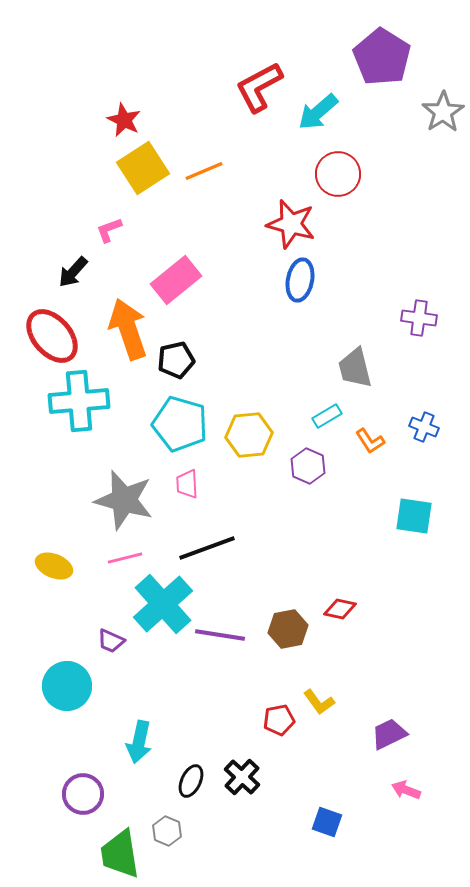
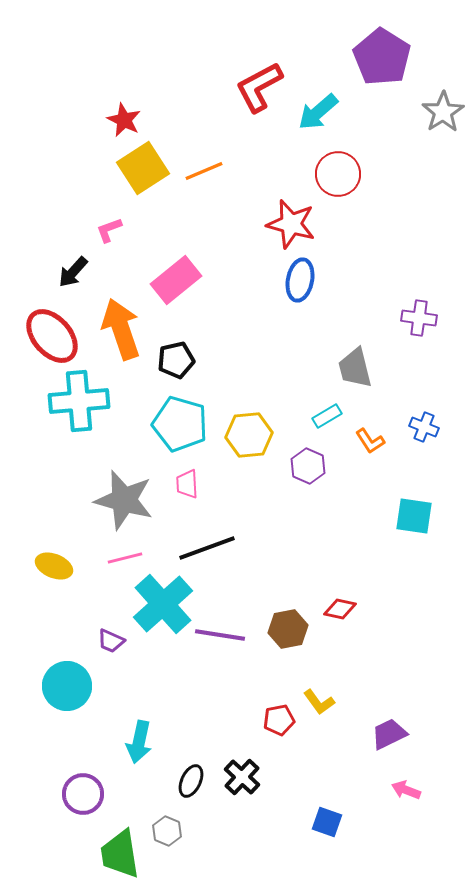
orange arrow at (128, 329): moved 7 px left
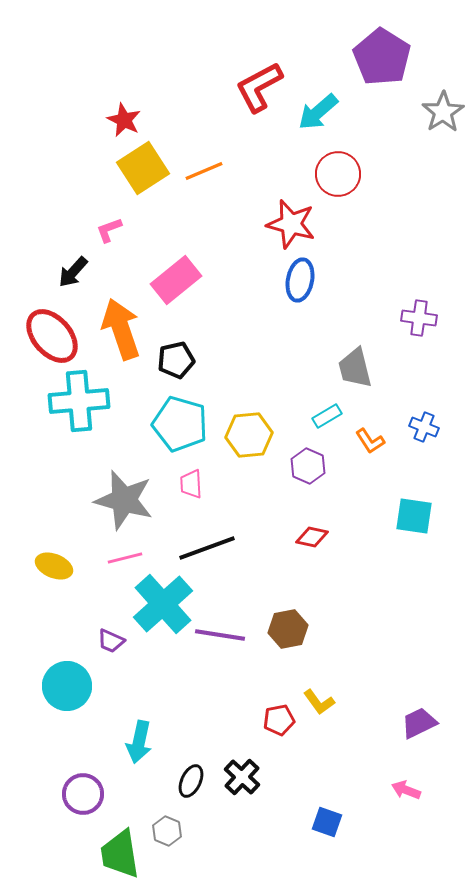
pink trapezoid at (187, 484): moved 4 px right
red diamond at (340, 609): moved 28 px left, 72 px up
purple trapezoid at (389, 734): moved 30 px right, 11 px up
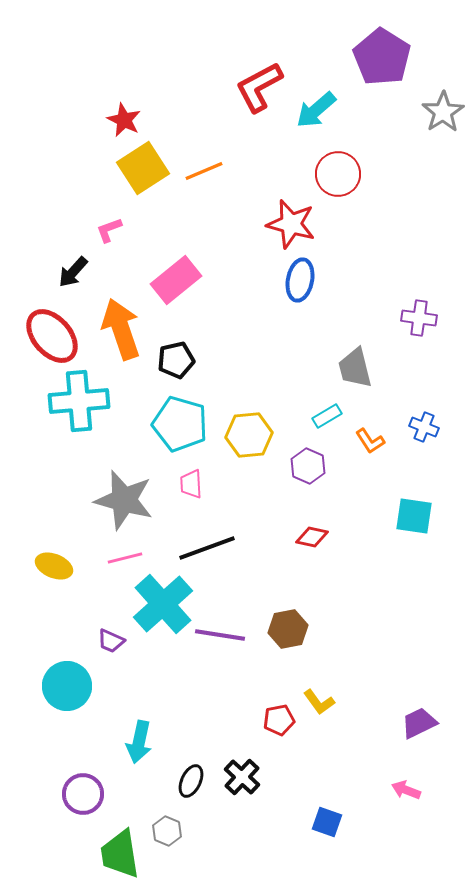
cyan arrow at (318, 112): moved 2 px left, 2 px up
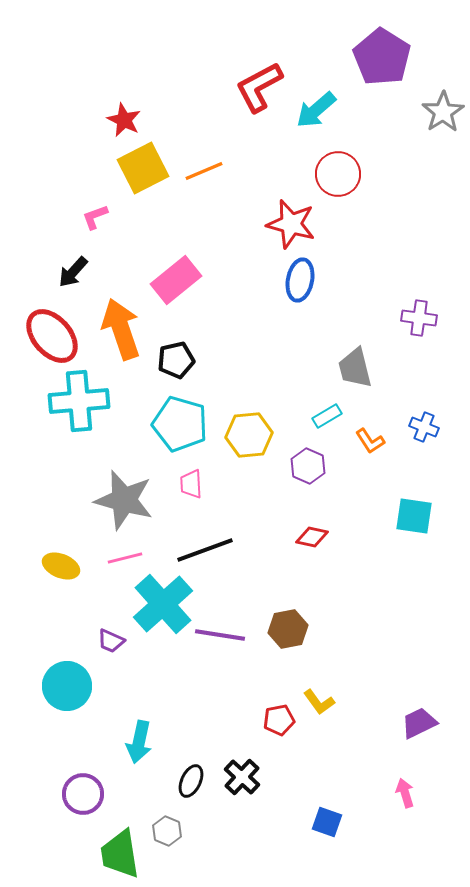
yellow square at (143, 168): rotated 6 degrees clockwise
pink L-shape at (109, 230): moved 14 px left, 13 px up
black line at (207, 548): moved 2 px left, 2 px down
yellow ellipse at (54, 566): moved 7 px right
pink arrow at (406, 790): moved 1 px left, 3 px down; rotated 52 degrees clockwise
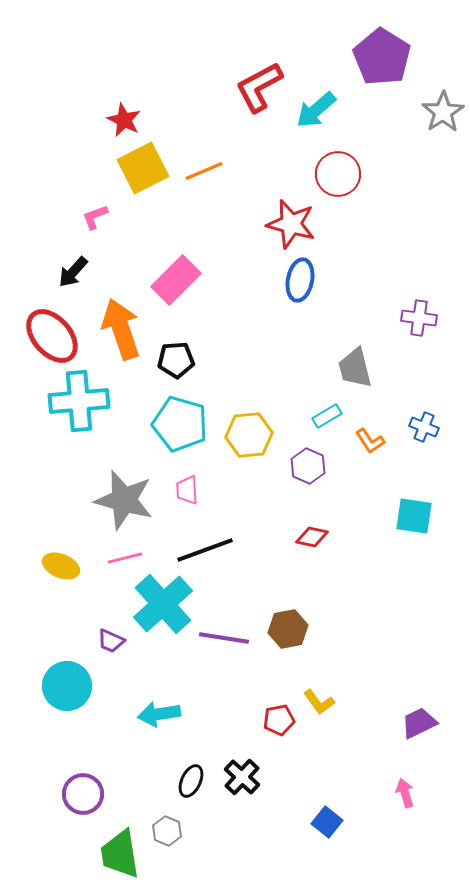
pink rectangle at (176, 280): rotated 6 degrees counterclockwise
black pentagon at (176, 360): rotated 9 degrees clockwise
pink trapezoid at (191, 484): moved 4 px left, 6 px down
purple line at (220, 635): moved 4 px right, 3 px down
cyan arrow at (139, 742): moved 20 px right, 28 px up; rotated 69 degrees clockwise
blue square at (327, 822): rotated 20 degrees clockwise
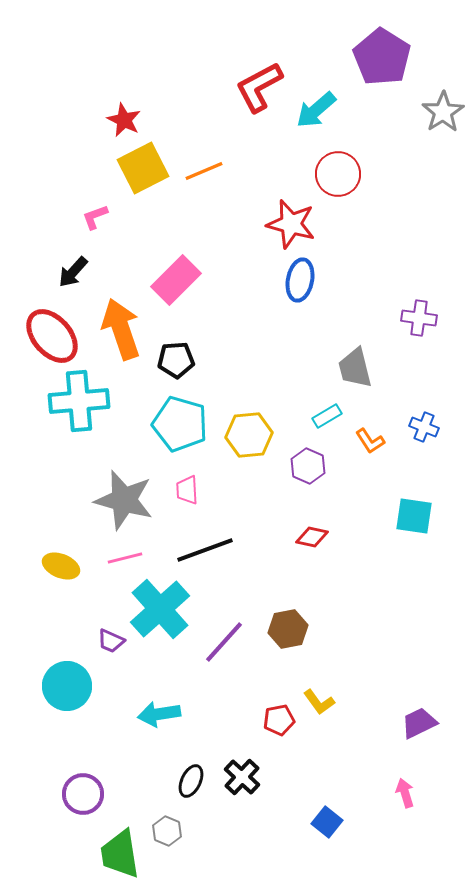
cyan cross at (163, 604): moved 3 px left, 5 px down
purple line at (224, 638): moved 4 px down; rotated 57 degrees counterclockwise
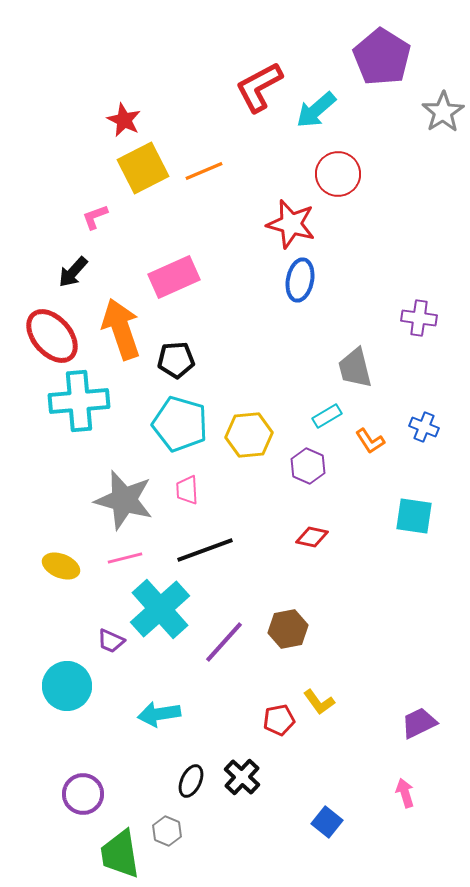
pink rectangle at (176, 280): moved 2 px left, 3 px up; rotated 21 degrees clockwise
